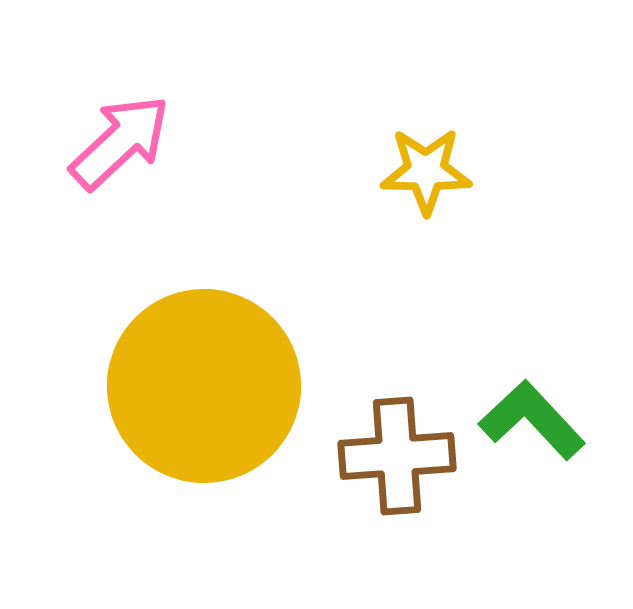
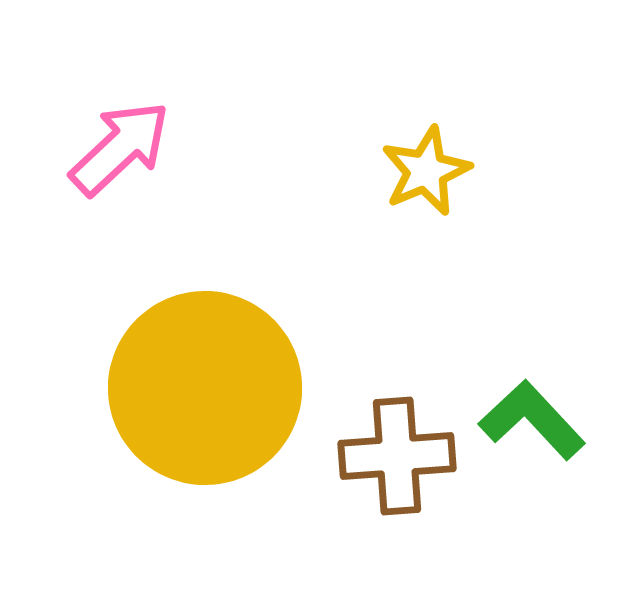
pink arrow: moved 6 px down
yellow star: rotated 24 degrees counterclockwise
yellow circle: moved 1 px right, 2 px down
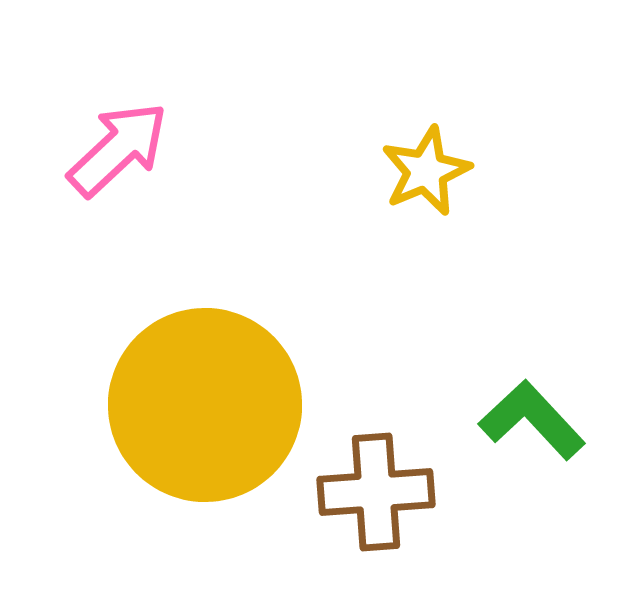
pink arrow: moved 2 px left, 1 px down
yellow circle: moved 17 px down
brown cross: moved 21 px left, 36 px down
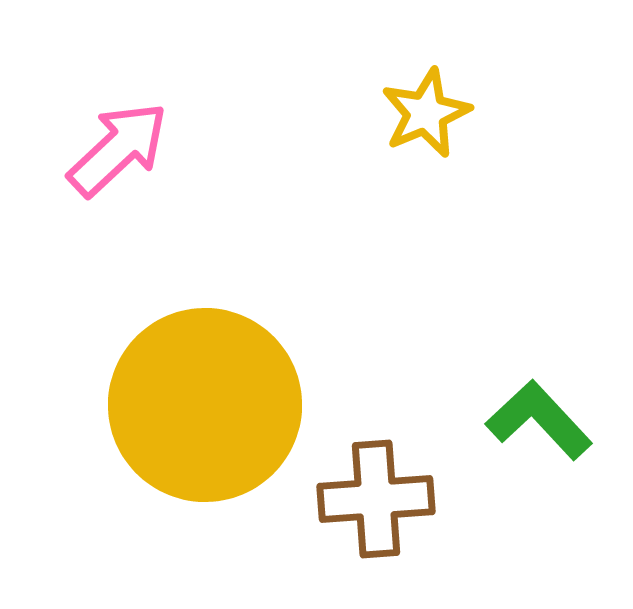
yellow star: moved 58 px up
green L-shape: moved 7 px right
brown cross: moved 7 px down
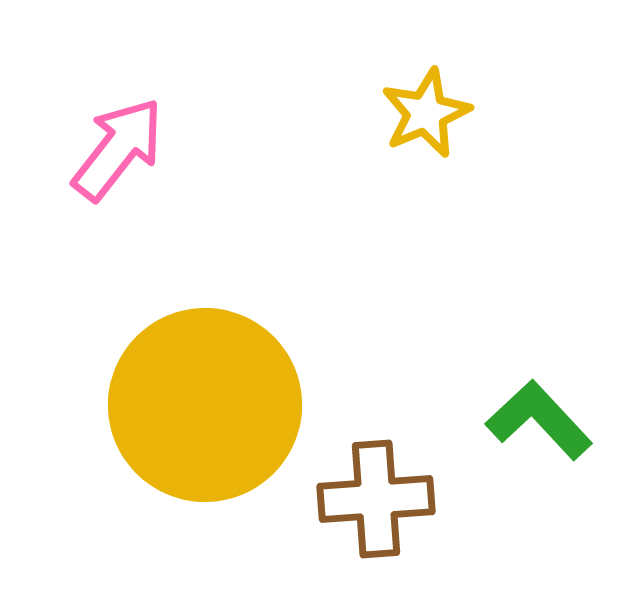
pink arrow: rotated 9 degrees counterclockwise
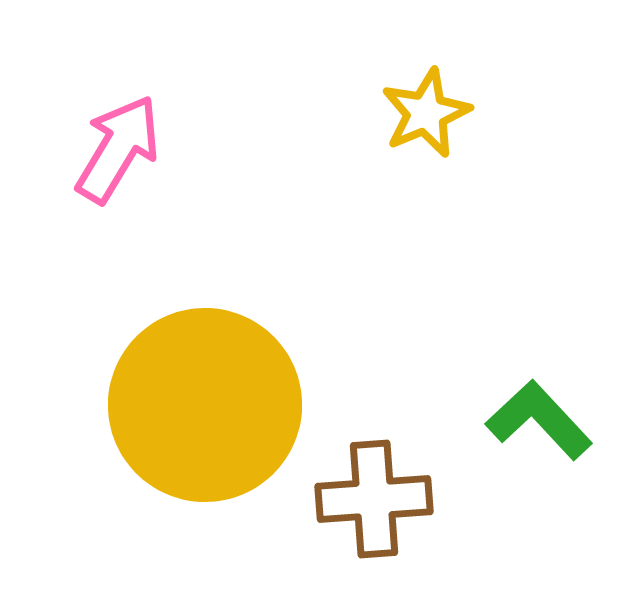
pink arrow: rotated 7 degrees counterclockwise
brown cross: moved 2 px left
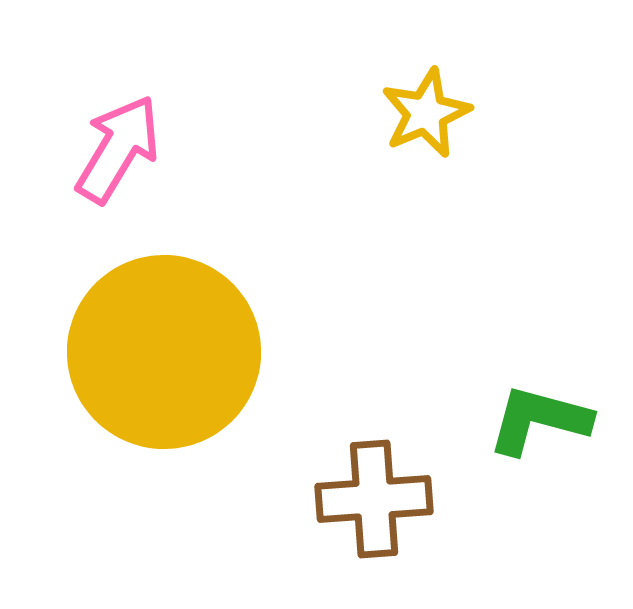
yellow circle: moved 41 px left, 53 px up
green L-shape: rotated 32 degrees counterclockwise
